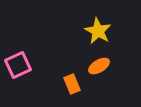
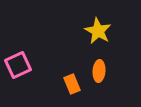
orange ellipse: moved 5 px down; rotated 55 degrees counterclockwise
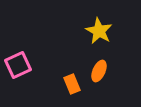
yellow star: moved 1 px right
orange ellipse: rotated 20 degrees clockwise
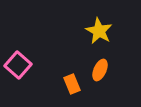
pink square: rotated 24 degrees counterclockwise
orange ellipse: moved 1 px right, 1 px up
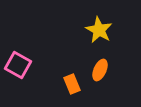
yellow star: moved 1 px up
pink square: rotated 12 degrees counterclockwise
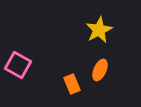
yellow star: rotated 16 degrees clockwise
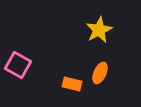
orange ellipse: moved 3 px down
orange rectangle: rotated 54 degrees counterclockwise
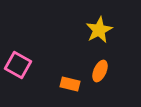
orange ellipse: moved 2 px up
orange rectangle: moved 2 px left
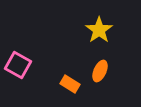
yellow star: rotated 8 degrees counterclockwise
orange rectangle: rotated 18 degrees clockwise
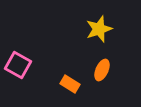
yellow star: moved 1 px up; rotated 16 degrees clockwise
orange ellipse: moved 2 px right, 1 px up
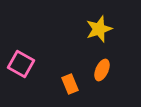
pink square: moved 3 px right, 1 px up
orange rectangle: rotated 36 degrees clockwise
